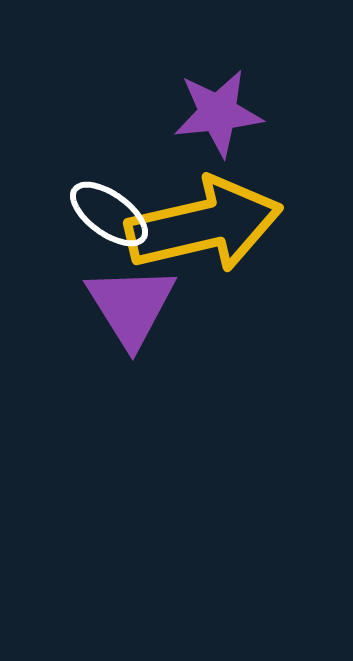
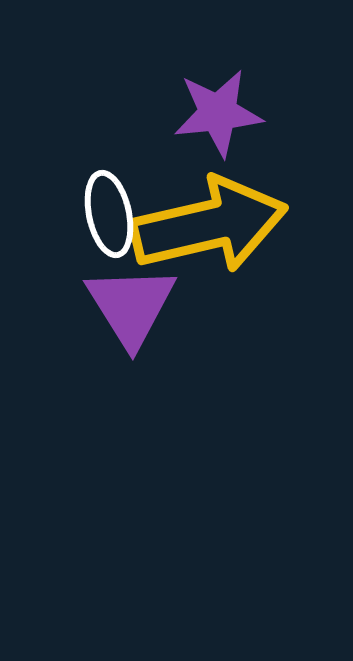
white ellipse: rotated 42 degrees clockwise
yellow arrow: moved 5 px right
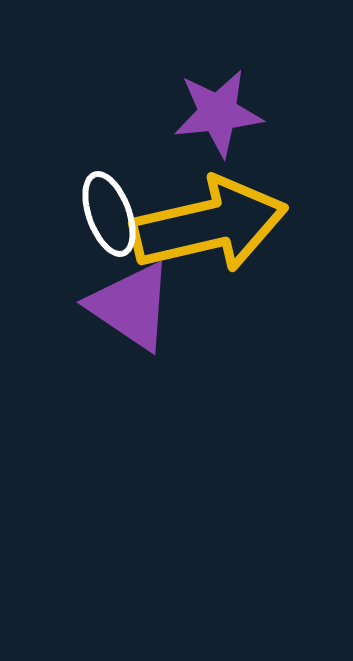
white ellipse: rotated 8 degrees counterclockwise
purple triangle: rotated 24 degrees counterclockwise
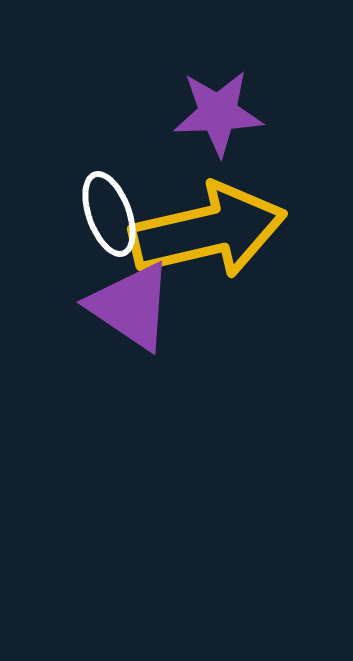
purple star: rotated 4 degrees clockwise
yellow arrow: moved 1 px left, 6 px down
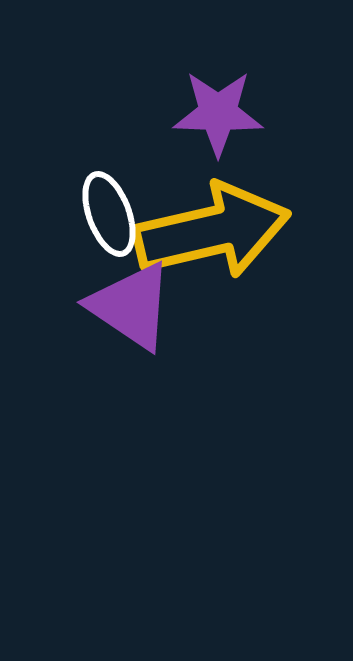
purple star: rotated 4 degrees clockwise
yellow arrow: moved 4 px right
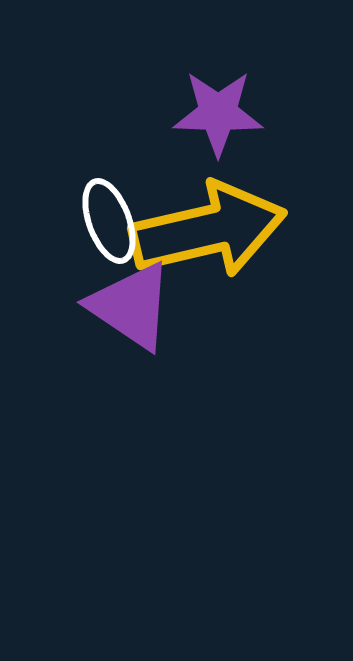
white ellipse: moved 7 px down
yellow arrow: moved 4 px left, 1 px up
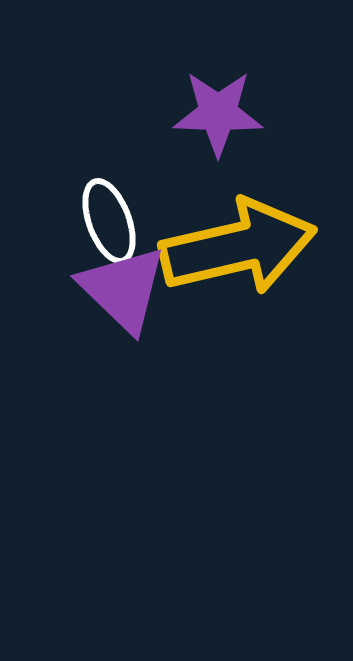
yellow arrow: moved 30 px right, 17 px down
purple triangle: moved 8 px left, 17 px up; rotated 10 degrees clockwise
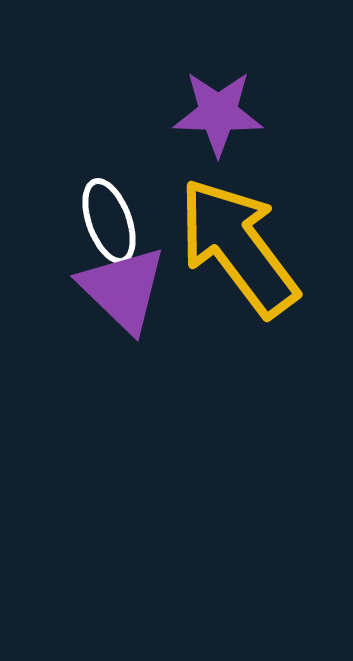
yellow arrow: rotated 114 degrees counterclockwise
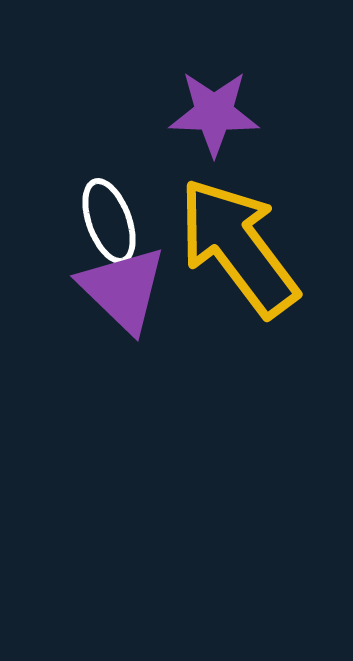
purple star: moved 4 px left
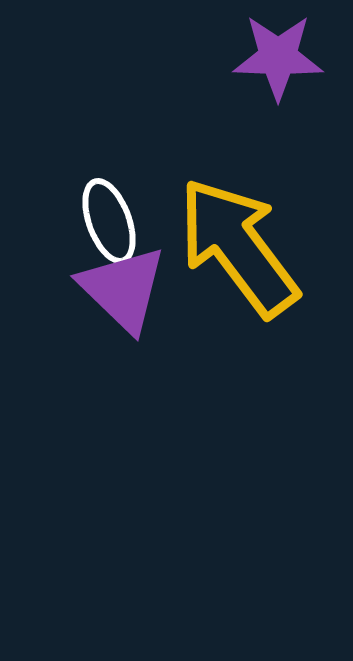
purple star: moved 64 px right, 56 px up
